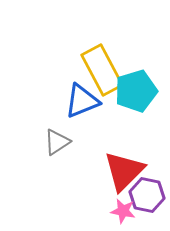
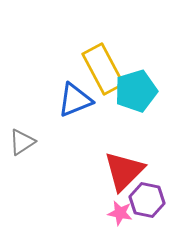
yellow rectangle: moved 1 px right, 1 px up
blue triangle: moved 7 px left, 1 px up
gray triangle: moved 35 px left
purple hexagon: moved 5 px down
pink star: moved 3 px left, 2 px down
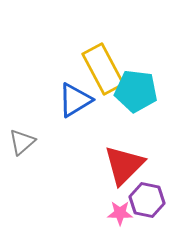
cyan pentagon: rotated 24 degrees clockwise
blue triangle: rotated 9 degrees counterclockwise
gray triangle: rotated 8 degrees counterclockwise
red triangle: moved 6 px up
pink star: rotated 10 degrees counterclockwise
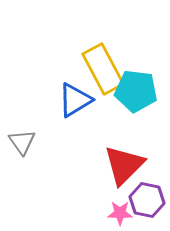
gray triangle: rotated 24 degrees counterclockwise
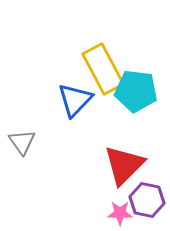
blue triangle: rotated 15 degrees counterclockwise
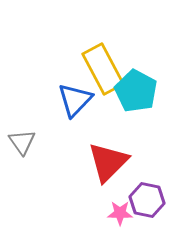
cyan pentagon: rotated 21 degrees clockwise
red triangle: moved 16 px left, 3 px up
